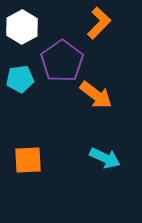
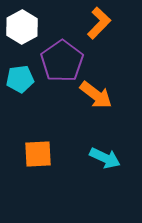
orange square: moved 10 px right, 6 px up
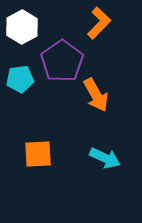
orange arrow: rotated 24 degrees clockwise
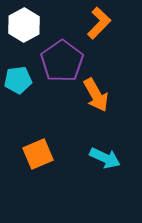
white hexagon: moved 2 px right, 2 px up
cyan pentagon: moved 2 px left, 1 px down
orange square: rotated 20 degrees counterclockwise
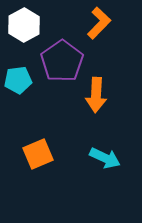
orange arrow: rotated 32 degrees clockwise
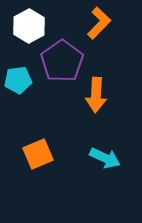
white hexagon: moved 5 px right, 1 px down
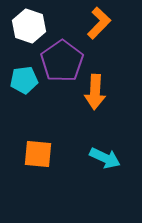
white hexagon: rotated 12 degrees counterclockwise
cyan pentagon: moved 6 px right
orange arrow: moved 1 px left, 3 px up
orange square: rotated 28 degrees clockwise
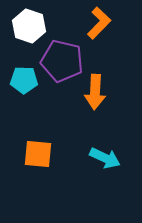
purple pentagon: rotated 24 degrees counterclockwise
cyan pentagon: rotated 8 degrees clockwise
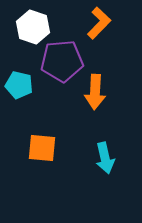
white hexagon: moved 4 px right, 1 px down
purple pentagon: rotated 18 degrees counterclockwise
cyan pentagon: moved 5 px left, 5 px down; rotated 12 degrees clockwise
orange square: moved 4 px right, 6 px up
cyan arrow: rotated 52 degrees clockwise
